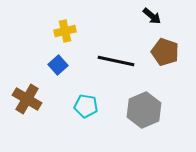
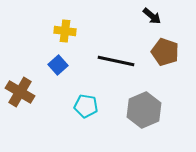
yellow cross: rotated 20 degrees clockwise
brown cross: moved 7 px left, 7 px up
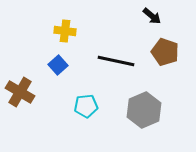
cyan pentagon: rotated 15 degrees counterclockwise
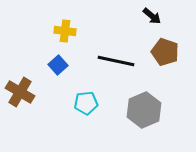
cyan pentagon: moved 3 px up
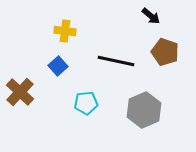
black arrow: moved 1 px left
blue square: moved 1 px down
brown cross: rotated 12 degrees clockwise
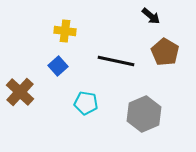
brown pentagon: rotated 12 degrees clockwise
cyan pentagon: rotated 15 degrees clockwise
gray hexagon: moved 4 px down
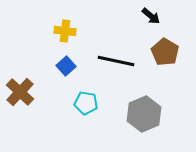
blue square: moved 8 px right
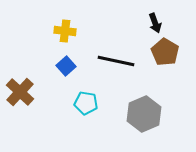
black arrow: moved 4 px right, 7 px down; rotated 30 degrees clockwise
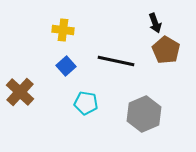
yellow cross: moved 2 px left, 1 px up
brown pentagon: moved 1 px right, 2 px up
